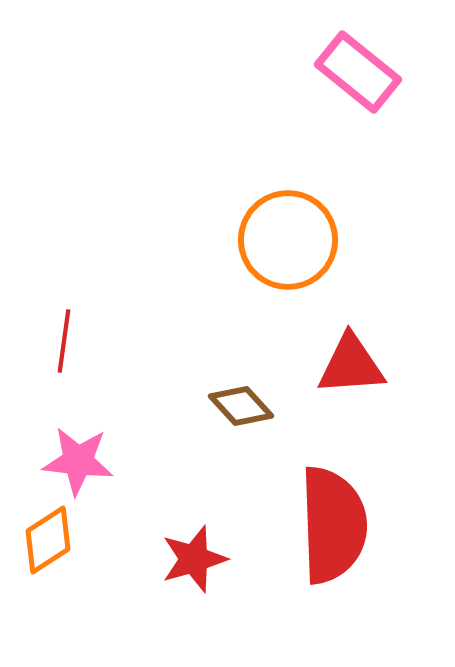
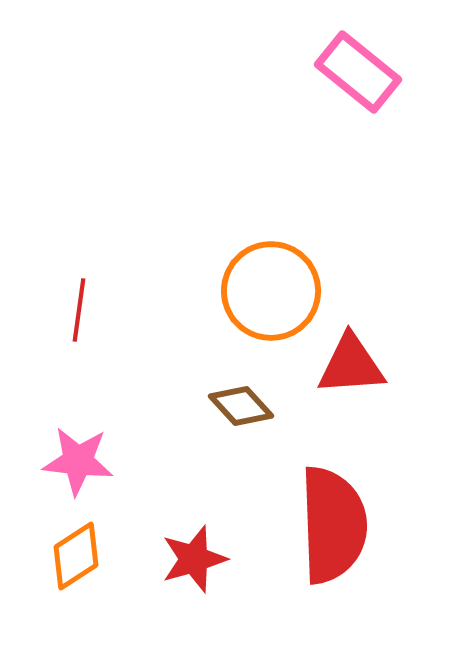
orange circle: moved 17 px left, 51 px down
red line: moved 15 px right, 31 px up
orange diamond: moved 28 px right, 16 px down
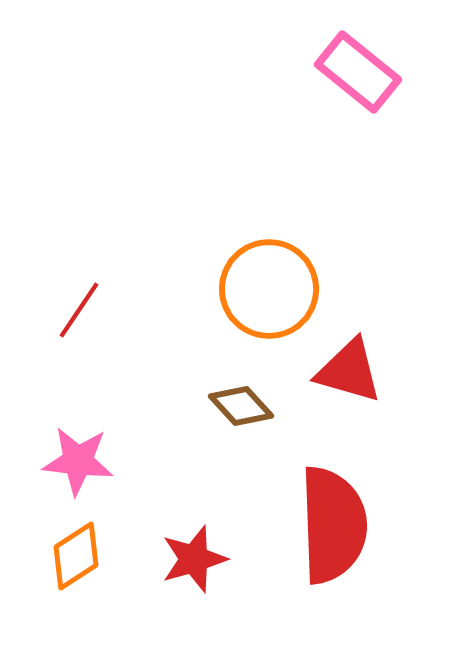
orange circle: moved 2 px left, 2 px up
red line: rotated 26 degrees clockwise
red triangle: moved 2 px left, 6 px down; rotated 20 degrees clockwise
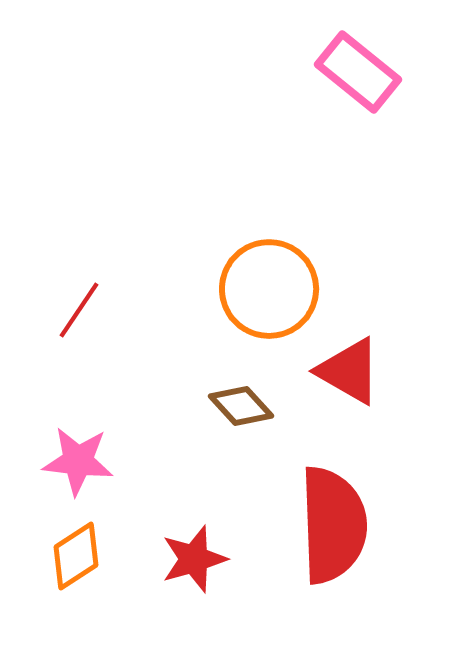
red triangle: rotated 14 degrees clockwise
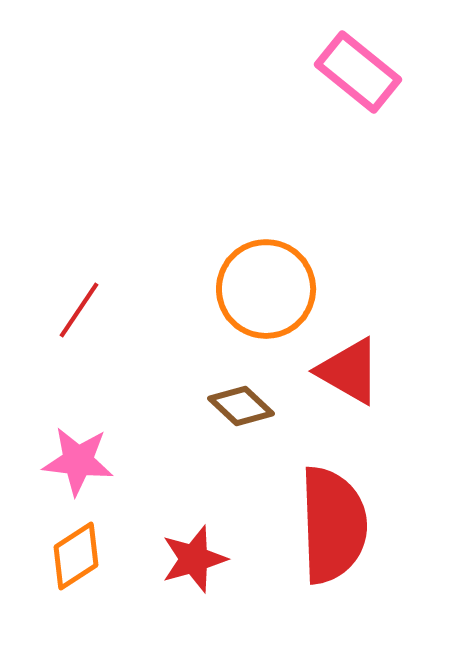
orange circle: moved 3 px left
brown diamond: rotated 4 degrees counterclockwise
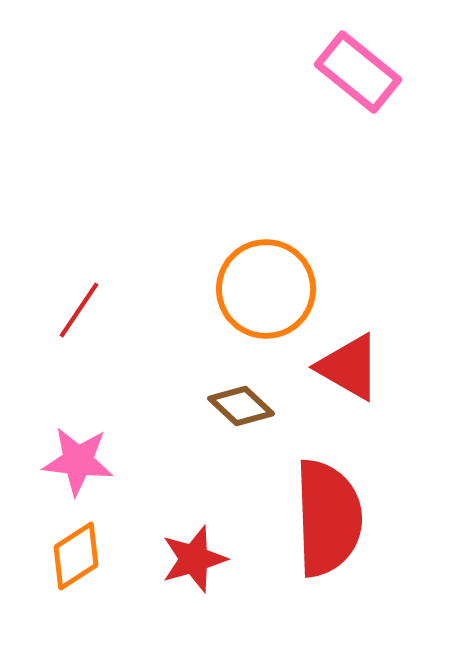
red triangle: moved 4 px up
red semicircle: moved 5 px left, 7 px up
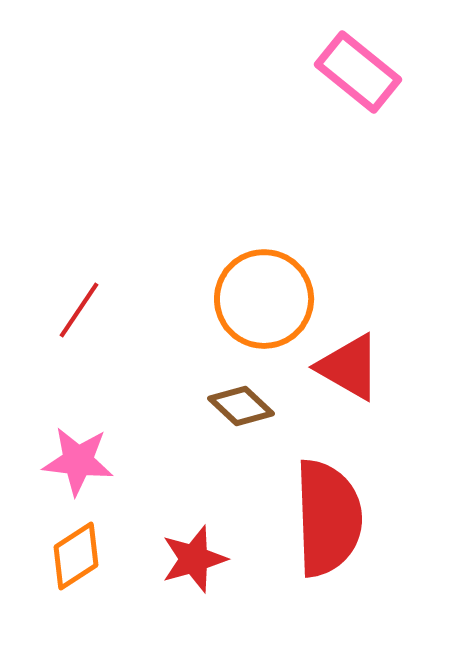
orange circle: moved 2 px left, 10 px down
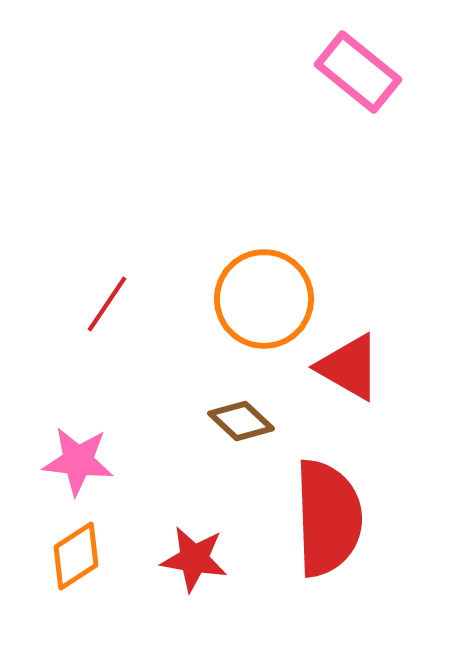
red line: moved 28 px right, 6 px up
brown diamond: moved 15 px down
red star: rotated 26 degrees clockwise
